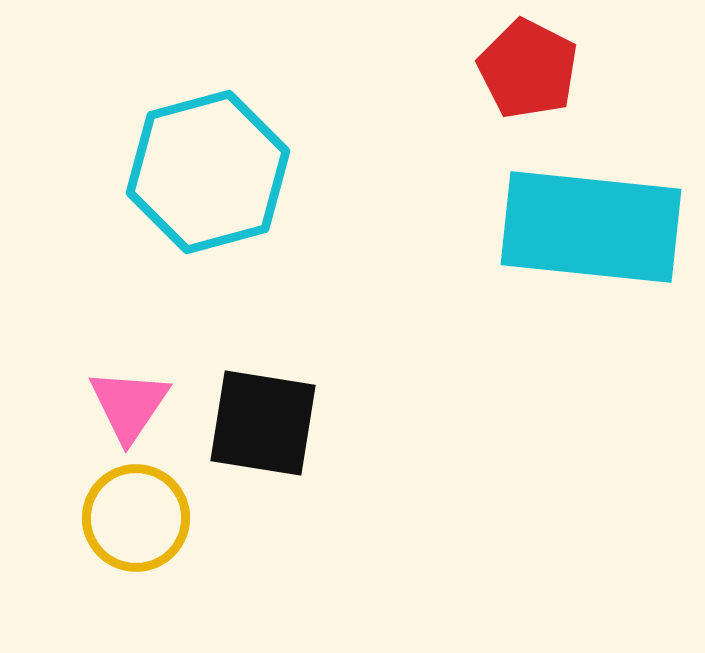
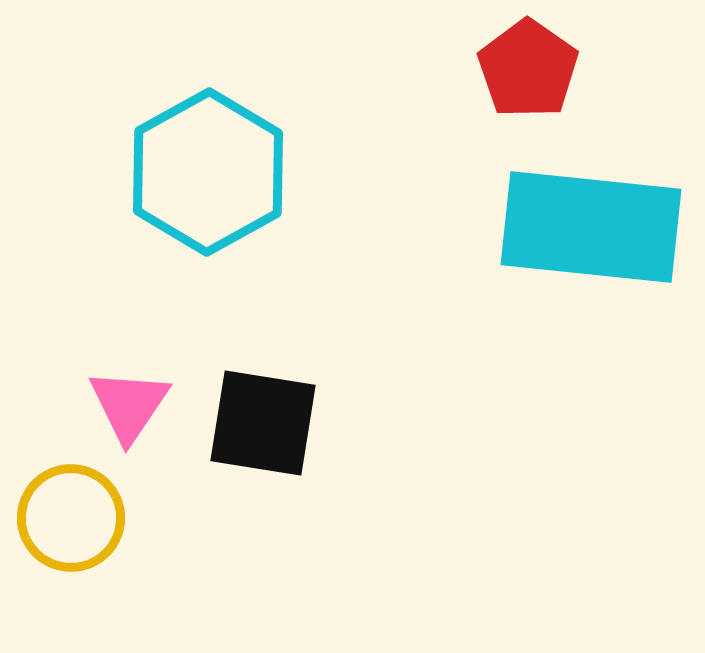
red pentagon: rotated 8 degrees clockwise
cyan hexagon: rotated 14 degrees counterclockwise
yellow circle: moved 65 px left
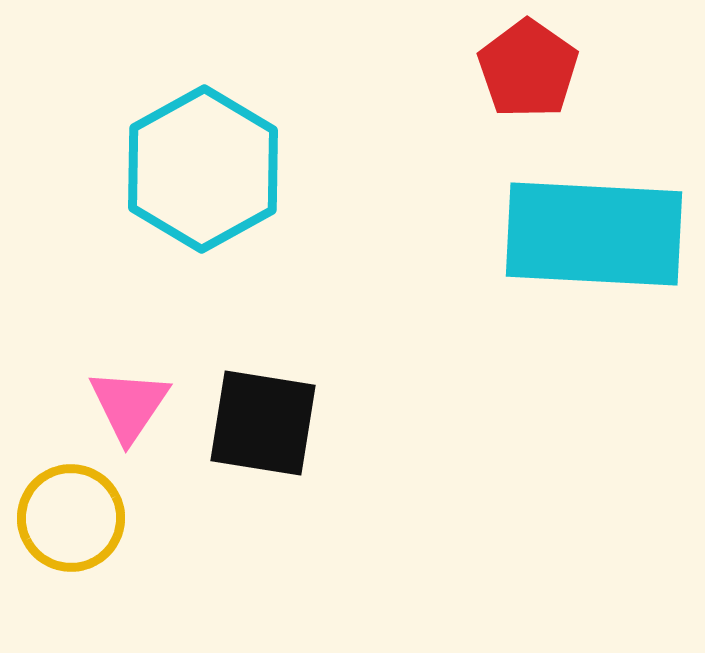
cyan hexagon: moved 5 px left, 3 px up
cyan rectangle: moved 3 px right, 7 px down; rotated 3 degrees counterclockwise
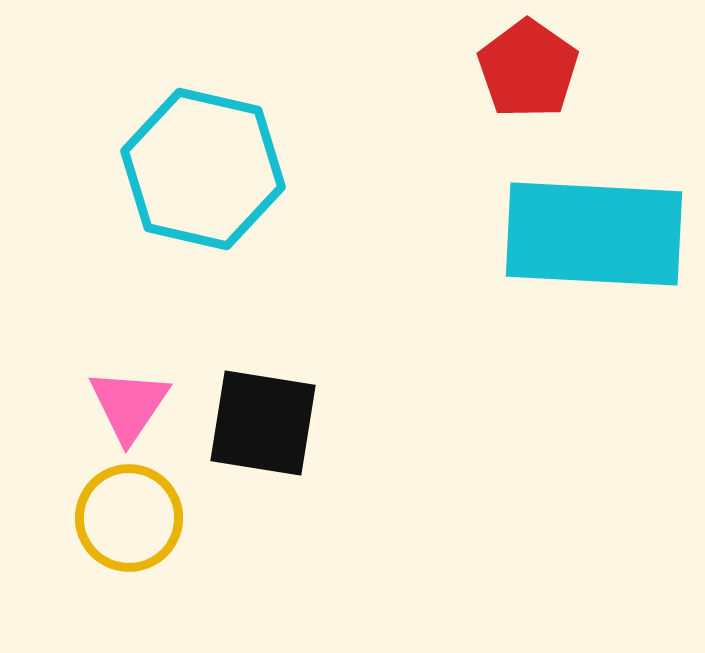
cyan hexagon: rotated 18 degrees counterclockwise
yellow circle: moved 58 px right
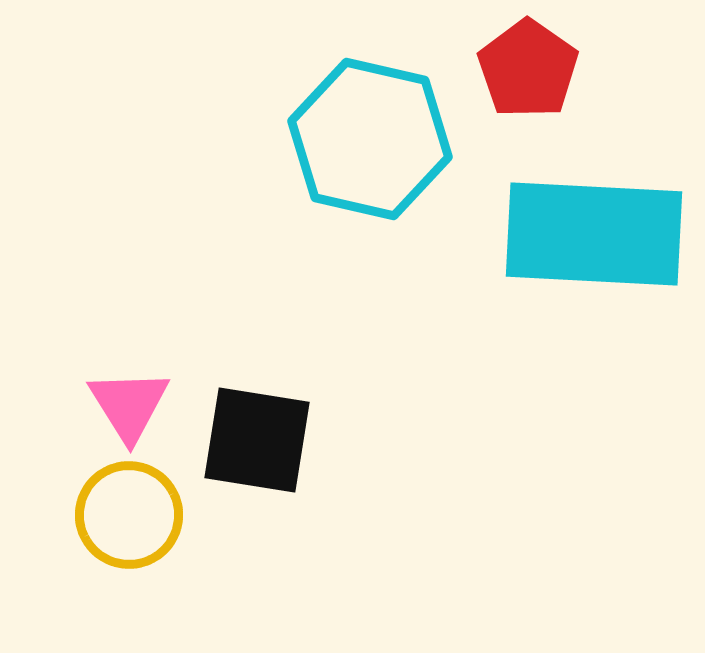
cyan hexagon: moved 167 px right, 30 px up
pink triangle: rotated 6 degrees counterclockwise
black square: moved 6 px left, 17 px down
yellow circle: moved 3 px up
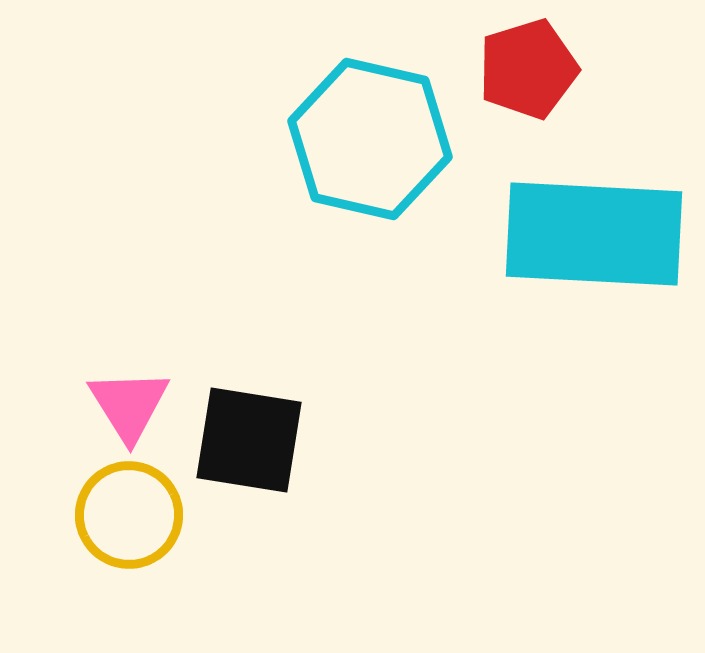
red pentagon: rotated 20 degrees clockwise
black square: moved 8 px left
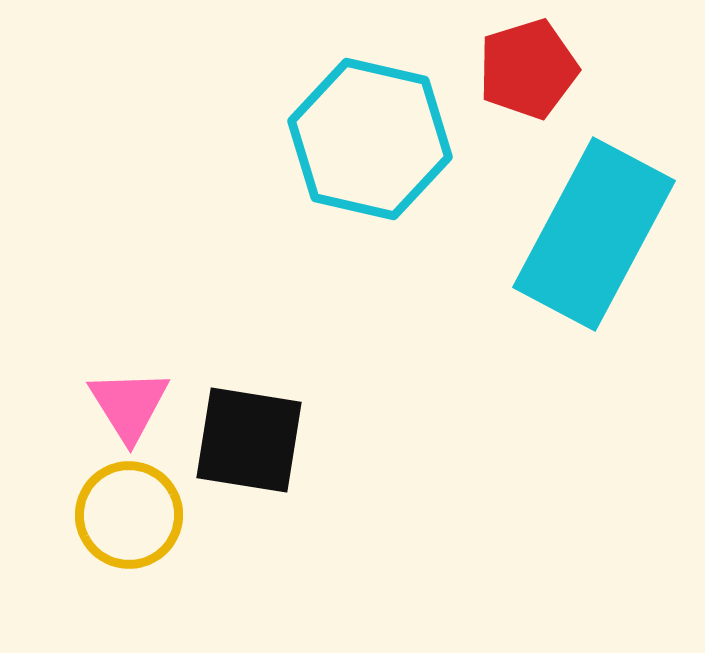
cyan rectangle: rotated 65 degrees counterclockwise
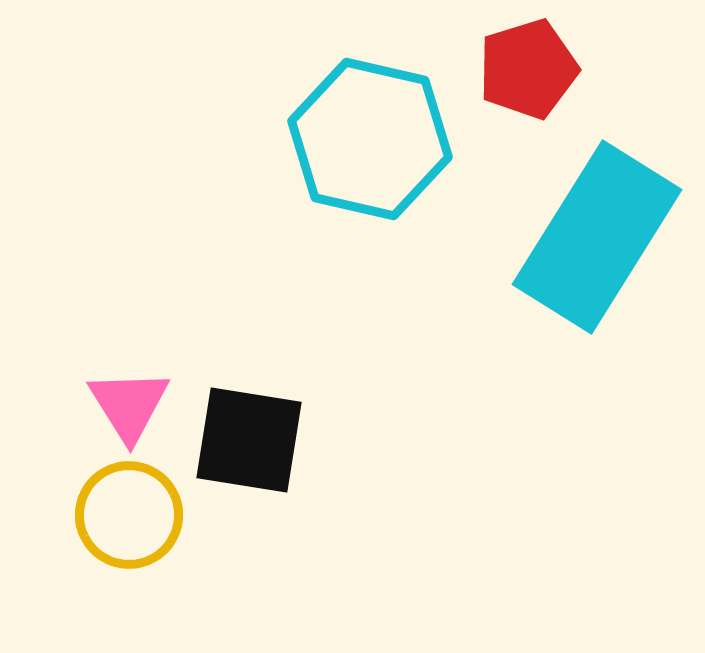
cyan rectangle: moved 3 px right, 3 px down; rotated 4 degrees clockwise
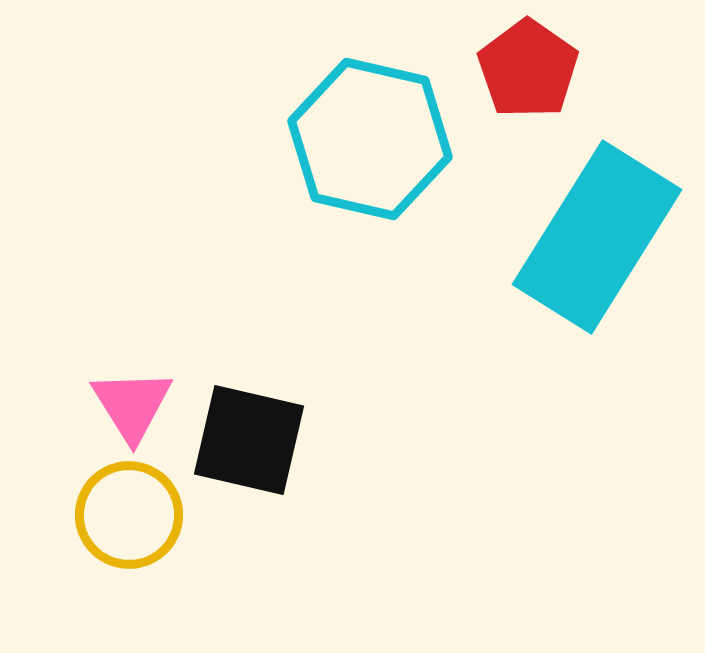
red pentagon: rotated 20 degrees counterclockwise
pink triangle: moved 3 px right
black square: rotated 4 degrees clockwise
